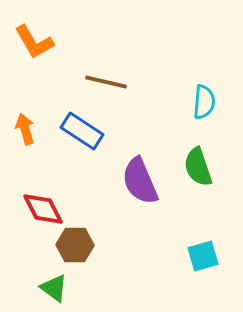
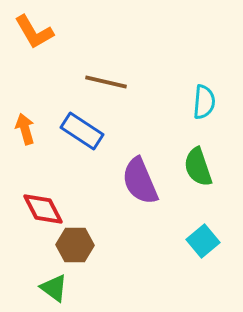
orange L-shape: moved 10 px up
cyan square: moved 15 px up; rotated 24 degrees counterclockwise
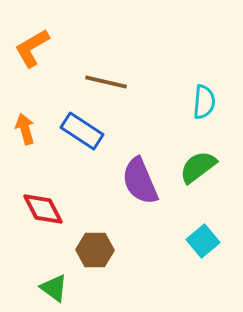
orange L-shape: moved 2 px left, 16 px down; rotated 90 degrees clockwise
green semicircle: rotated 72 degrees clockwise
brown hexagon: moved 20 px right, 5 px down
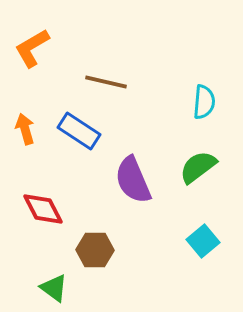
blue rectangle: moved 3 px left
purple semicircle: moved 7 px left, 1 px up
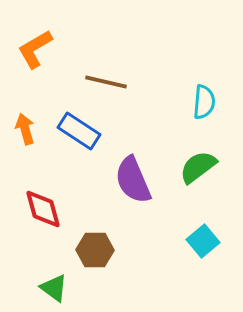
orange L-shape: moved 3 px right, 1 px down
red diamond: rotated 12 degrees clockwise
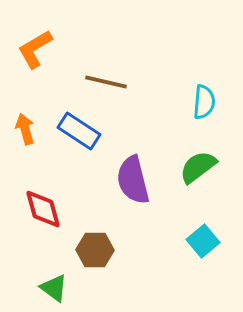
purple semicircle: rotated 9 degrees clockwise
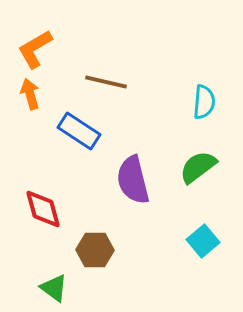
orange arrow: moved 5 px right, 35 px up
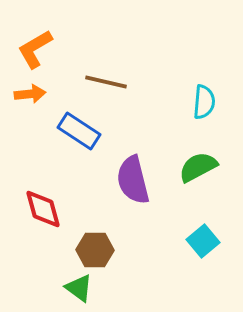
orange arrow: rotated 100 degrees clockwise
green semicircle: rotated 9 degrees clockwise
green triangle: moved 25 px right
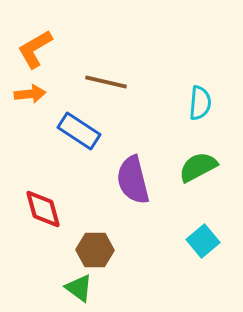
cyan semicircle: moved 4 px left, 1 px down
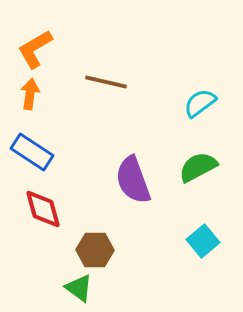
orange arrow: rotated 76 degrees counterclockwise
cyan semicircle: rotated 132 degrees counterclockwise
blue rectangle: moved 47 px left, 21 px down
purple semicircle: rotated 6 degrees counterclockwise
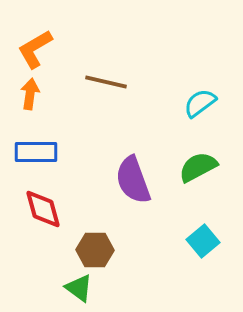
blue rectangle: moved 4 px right; rotated 33 degrees counterclockwise
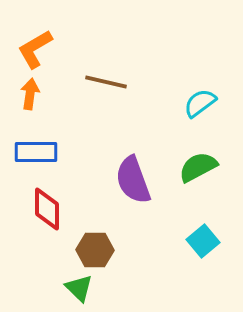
red diamond: moved 4 px right; rotated 15 degrees clockwise
green triangle: rotated 8 degrees clockwise
